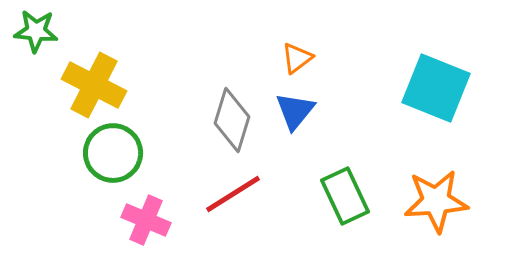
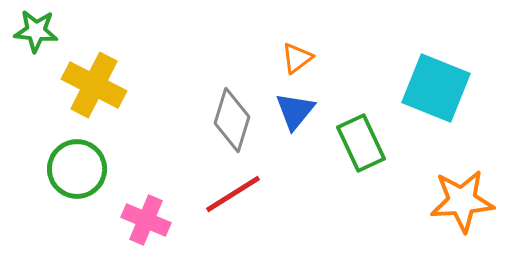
green circle: moved 36 px left, 16 px down
green rectangle: moved 16 px right, 53 px up
orange star: moved 26 px right
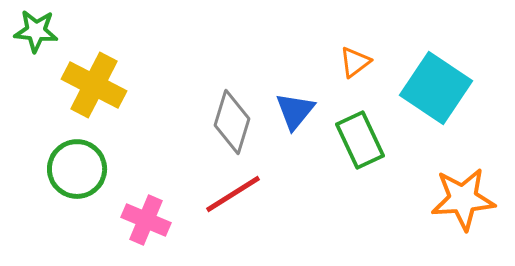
orange triangle: moved 58 px right, 4 px down
cyan square: rotated 12 degrees clockwise
gray diamond: moved 2 px down
green rectangle: moved 1 px left, 3 px up
orange star: moved 1 px right, 2 px up
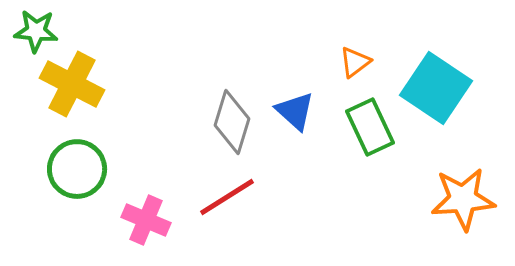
yellow cross: moved 22 px left, 1 px up
blue triangle: rotated 27 degrees counterclockwise
green rectangle: moved 10 px right, 13 px up
red line: moved 6 px left, 3 px down
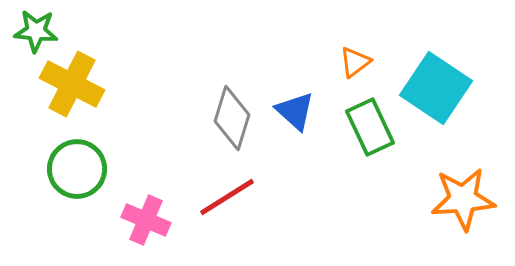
gray diamond: moved 4 px up
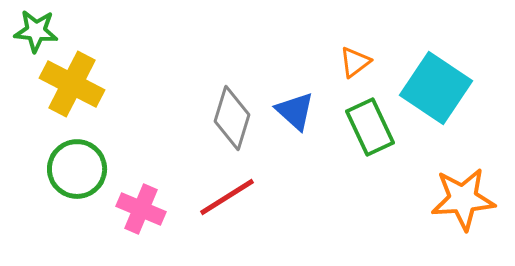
pink cross: moved 5 px left, 11 px up
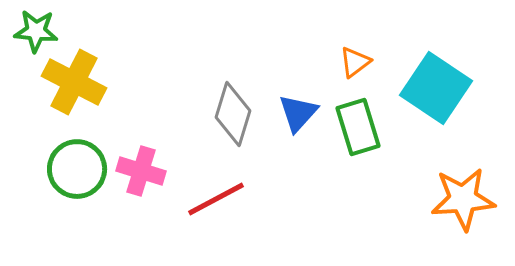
yellow cross: moved 2 px right, 2 px up
blue triangle: moved 3 px right, 2 px down; rotated 30 degrees clockwise
gray diamond: moved 1 px right, 4 px up
green rectangle: moved 12 px left; rotated 8 degrees clockwise
red line: moved 11 px left, 2 px down; rotated 4 degrees clockwise
pink cross: moved 38 px up; rotated 6 degrees counterclockwise
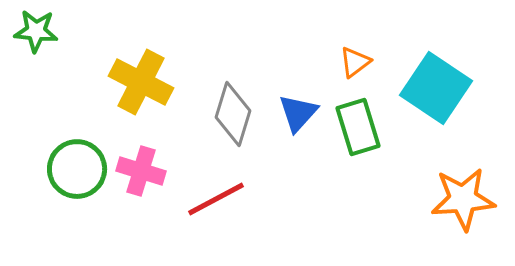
yellow cross: moved 67 px right
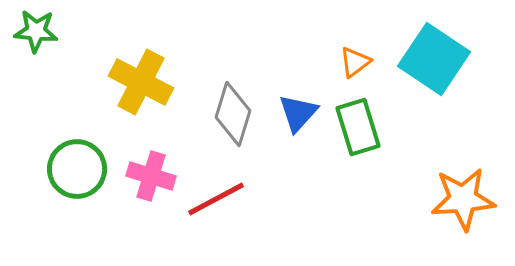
cyan square: moved 2 px left, 29 px up
pink cross: moved 10 px right, 5 px down
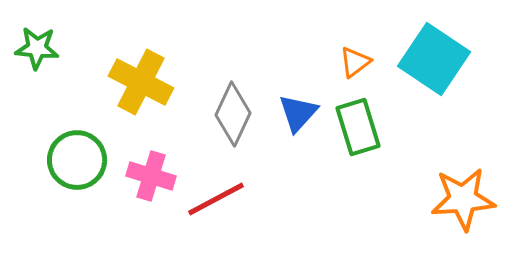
green star: moved 1 px right, 17 px down
gray diamond: rotated 8 degrees clockwise
green circle: moved 9 px up
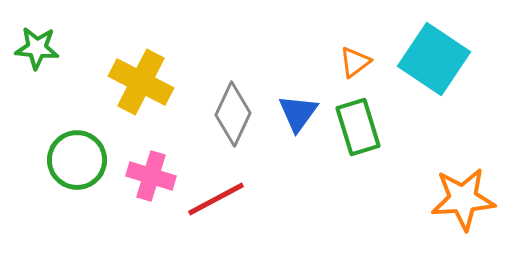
blue triangle: rotated 6 degrees counterclockwise
